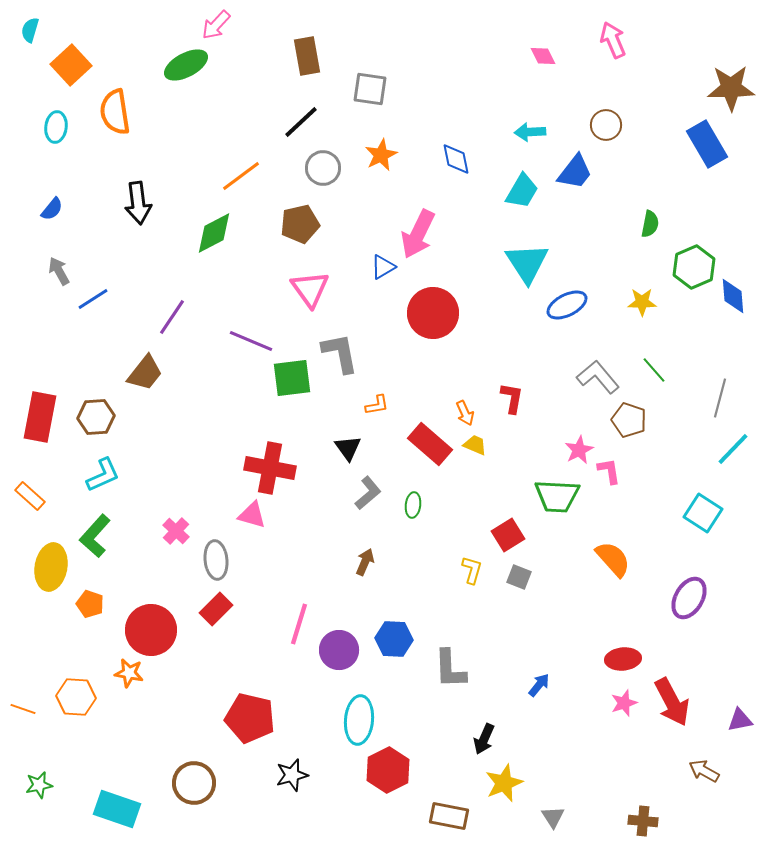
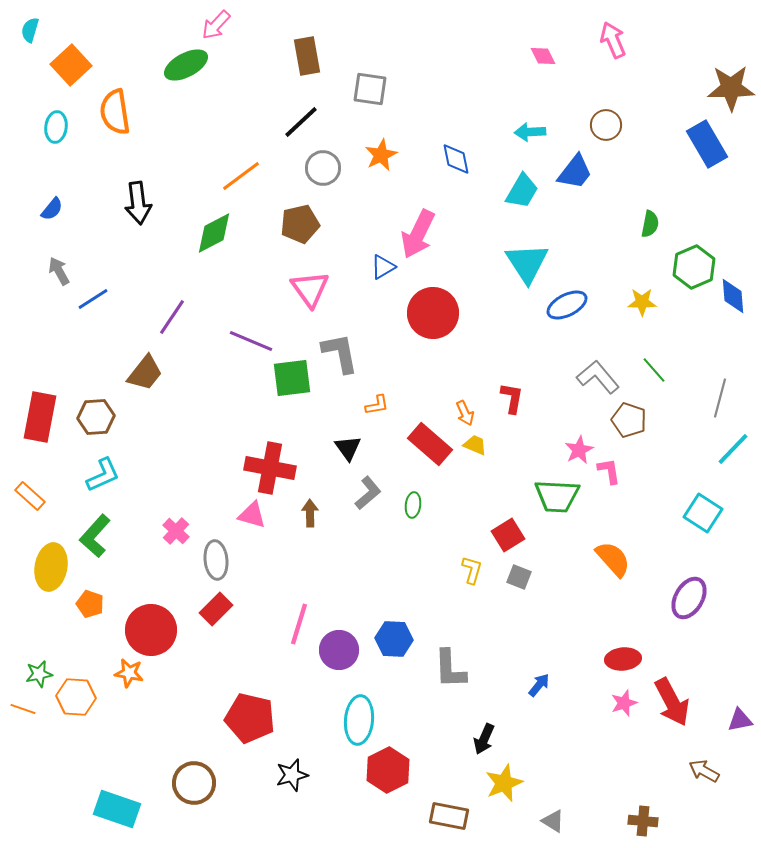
brown arrow at (365, 562): moved 55 px left, 49 px up; rotated 24 degrees counterclockwise
green star at (39, 785): moved 111 px up
gray triangle at (553, 817): moved 4 px down; rotated 25 degrees counterclockwise
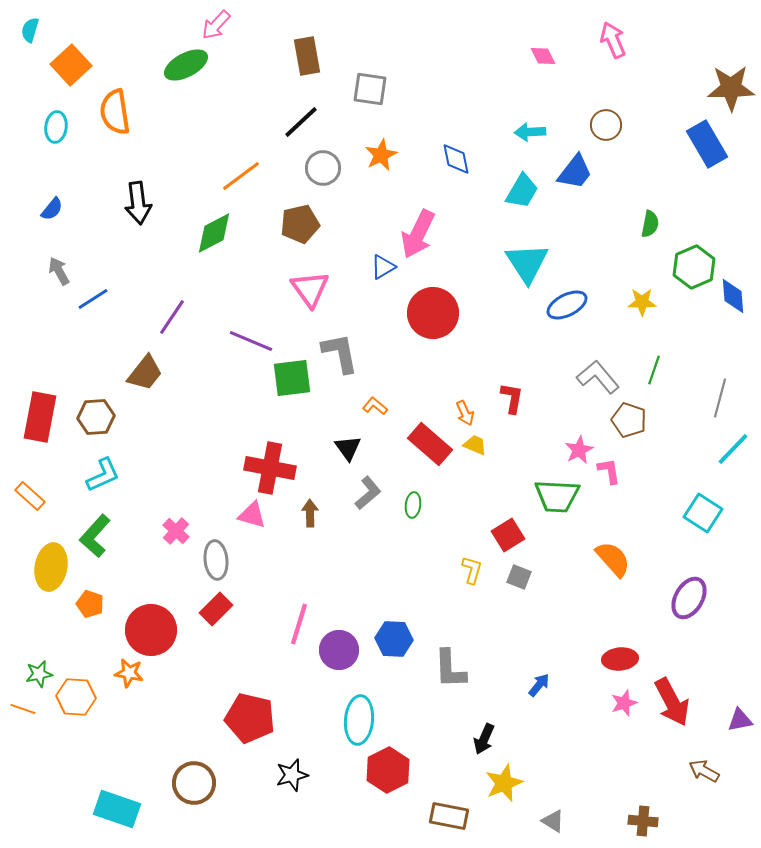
green line at (654, 370): rotated 60 degrees clockwise
orange L-shape at (377, 405): moved 2 px left, 1 px down; rotated 130 degrees counterclockwise
red ellipse at (623, 659): moved 3 px left
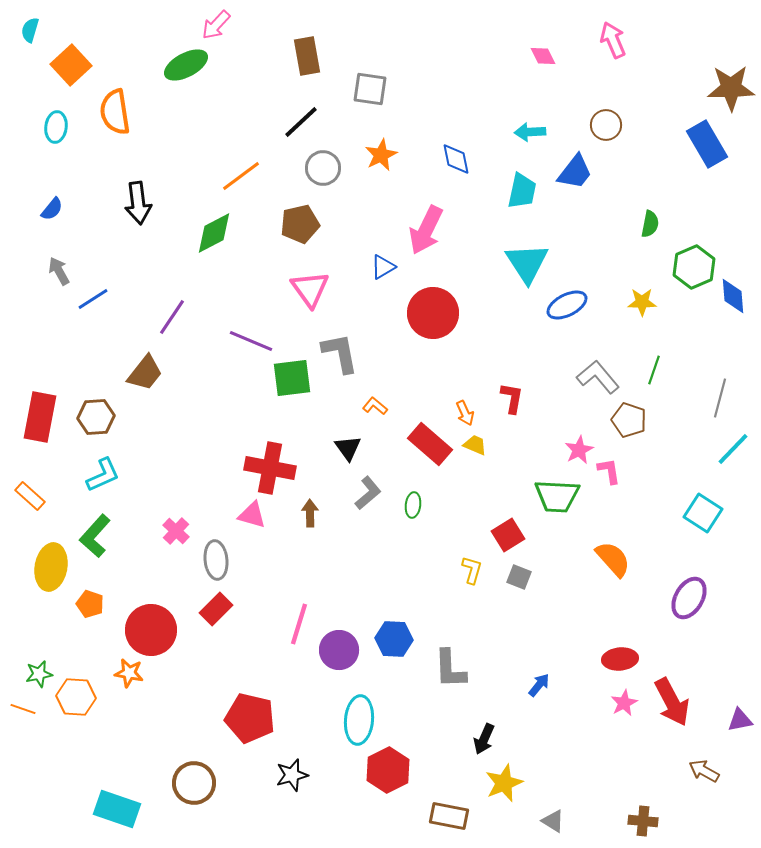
cyan trapezoid at (522, 191): rotated 18 degrees counterclockwise
pink arrow at (418, 234): moved 8 px right, 4 px up
pink star at (624, 703): rotated 8 degrees counterclockwise
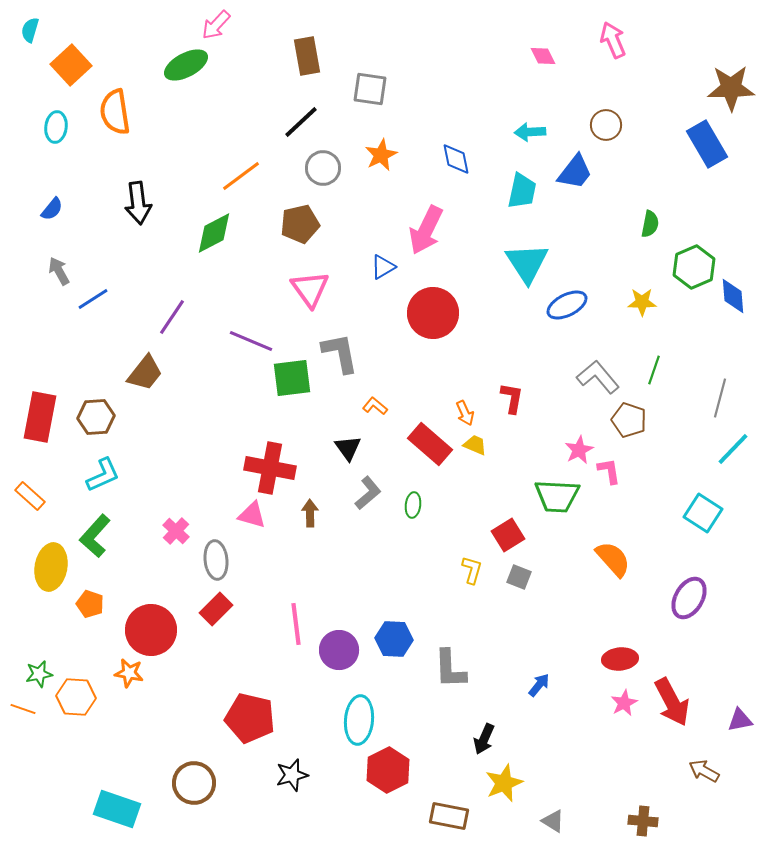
pink line at (299, 624): moved 3 px left; rotated 24 degrees counterclockwise
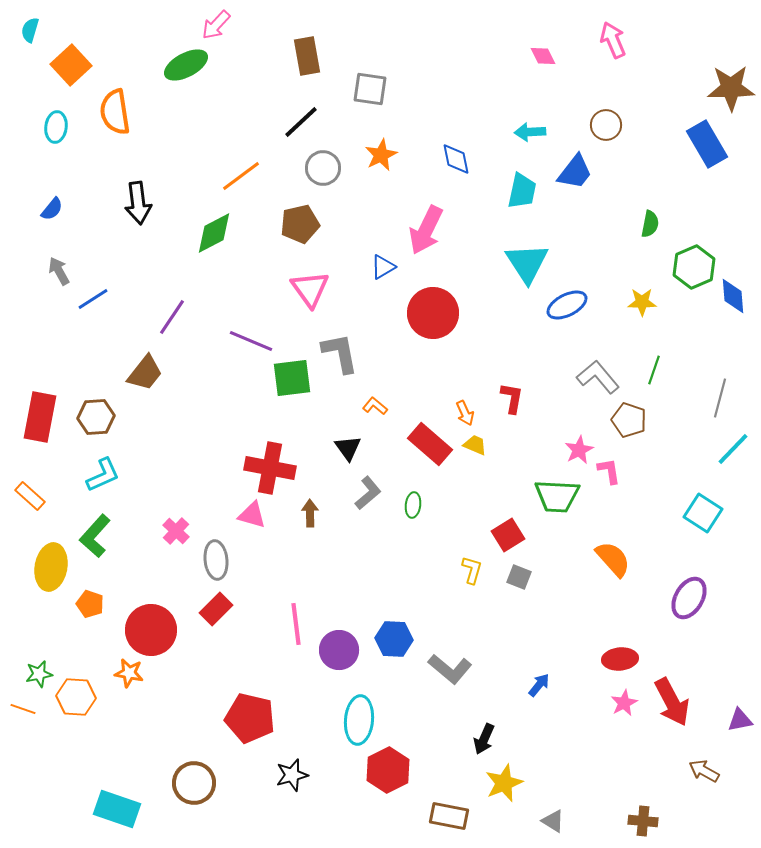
gray L-shape at (450, 669): rotated 48 degrees counterclockwise
